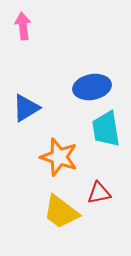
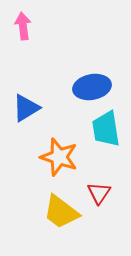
red triangle: rotated 45 degrees counterclockwise
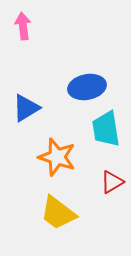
blue ellipse: moved 5 px left
orange star: moved 2 px left
red triangle: moved 13 px right, 11 px up; rotated 25 degrees clockwise
yellow trapezoid: moved 3 px left, 1 px down
